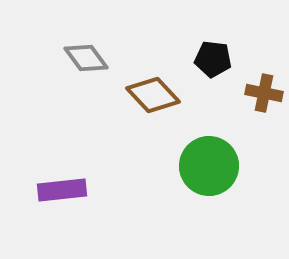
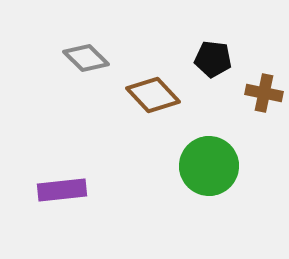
gray diamond: rotated 9 degrees counterclockwise
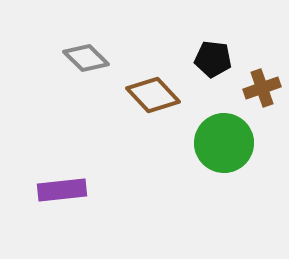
brown cross: moved 2 px left, 5 px up; rotated 30 degrees counterclockwise
green circle: moved 15 px right, 23 px up
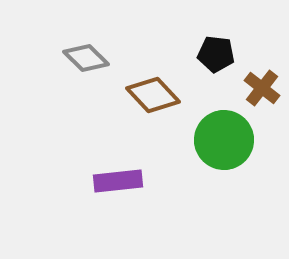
black pentagon: moved 3 px right, 5 px up
brown cross: rotated 33 degrees counterclockwise
green circle: moved 3 px up
purple rectangle: moved 56 px right, 9 px up
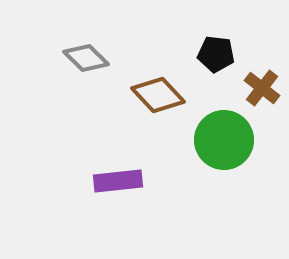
brown diamond: moved 5 px right
